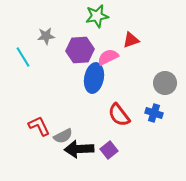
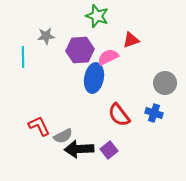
green star: rotated 30 degrees clockwise
cyan line: rotated 30 degrees clockwise
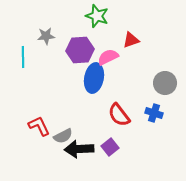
purple square: moved 1 px right, 3 px up
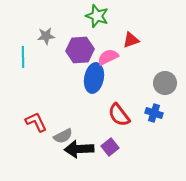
red L-shape: moved 3 px left, 4 px up
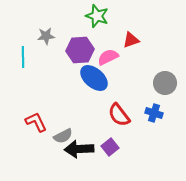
blue ellipse: rotated 60 degrees counterclockwise
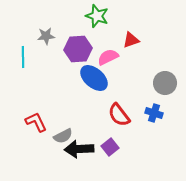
purple hexagon: moved 2 px left, 1 px up
